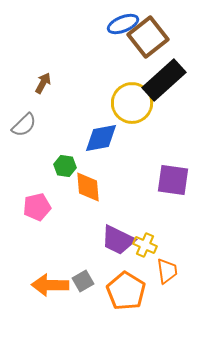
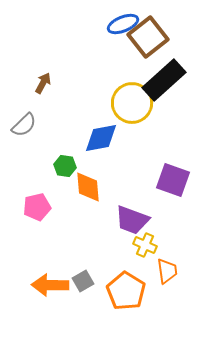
purple square: rotated 12 degrees clockwise
purple trapezoid: moved 14 px right, 20 px up; rotated 6 degrees counterclockwise
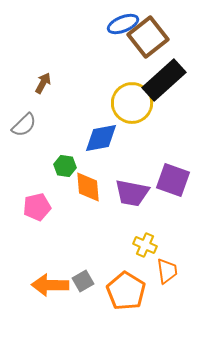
purple trapezoid: moved 27 px up; rotated 9 degrees counterclockwise
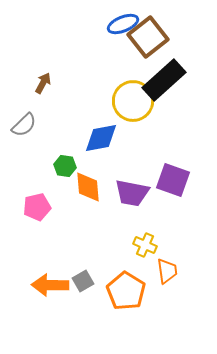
yellow circle: moved 1 px right, 2 px up
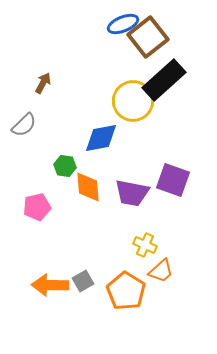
orange trapezoid: moved 6 px left; rotated 56 degrees clockwise
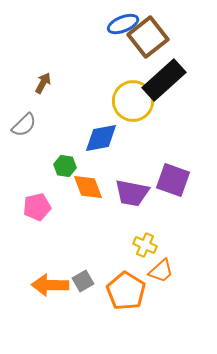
orange diamond: rotated 16 degrees counterclockwise
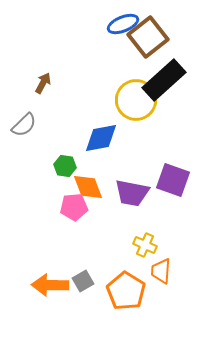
yellow circle: moved 3 px right, 1 px up
pink pentagon: moved 37 px right; rotated 8 degrees clockwise
orange trapezoid: rotated 136 degrees clockwise
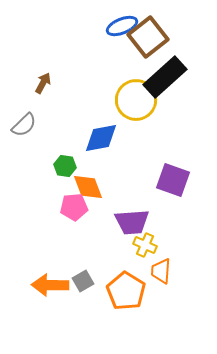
blue ellipse: moved 1 px left, 2 px down
black rectangle: moved 1 px right, 3 px up
purple trapezoid: moved 29 px down; rotated 15 degrees counterclockwise
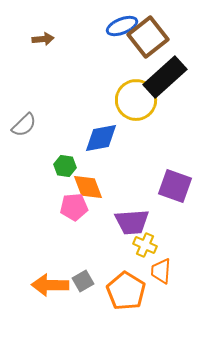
brown arrow: moved 44 px up; rotated 55 degrees clockwise
purple square: moved 2 px right, 6 px down
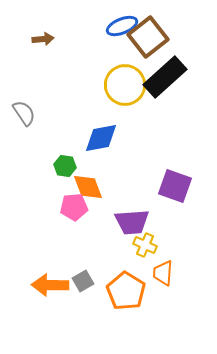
yellow circle: moved 11 px left, 15 px up
gray semicircle: moved 12 px up; rotated 80 degrees counterclockwise
orange trapezoid: moved 2 px right, 2 px down
